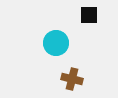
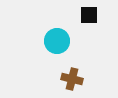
cyan circle: moved 1 px right, 2 px up
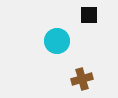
brown cross: moved 10 px right; rotated 30 degrees counterclockwise
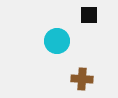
brown cross: rotated 20 degrees clockwise
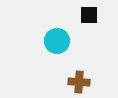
brown cross: moved 3 px left, 3 px down
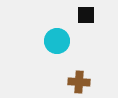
black square: moved 3 px left
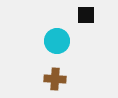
brown cross: moved 24 px left, 3 px up
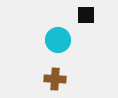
cyan circle: moved 1 px right, 1 px up
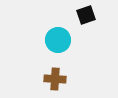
black square: rotated 18 degrees counterclockwise
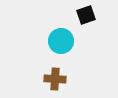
cyan circle: moved 3 px right, 1 px down
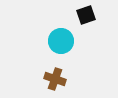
brown cross: rotated 15 degrees clockwise
